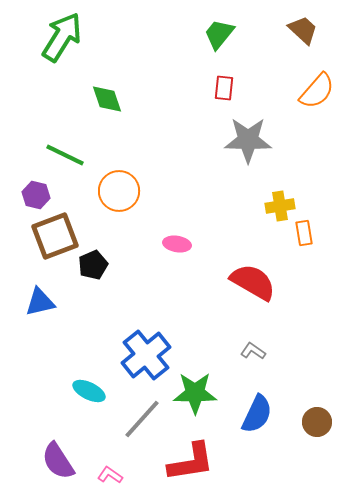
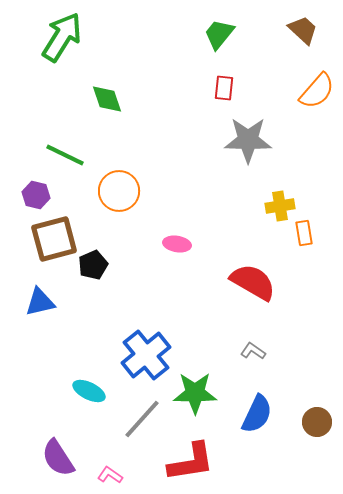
brown square: moved 1 px left, 3 px down; rotated 6 degrees clockwise
purple semicircle: moved 3 px up
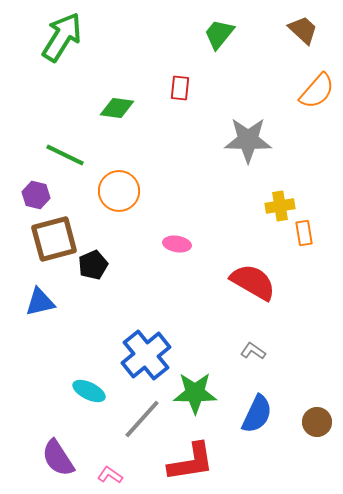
red rectangle: moved 44 px left
green diamond: moved 10 px right, 9 px down; rotated 64 degrees counterclockwise
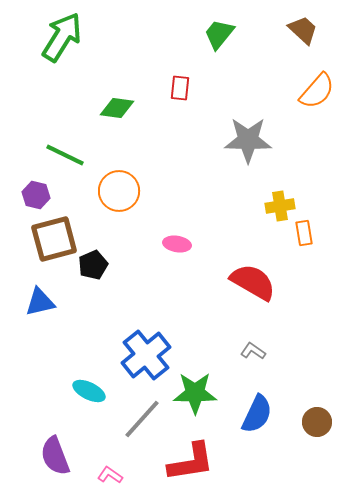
purple semicircle: moved 3 px left, 2 px up; rotated 12 degrees clockwise
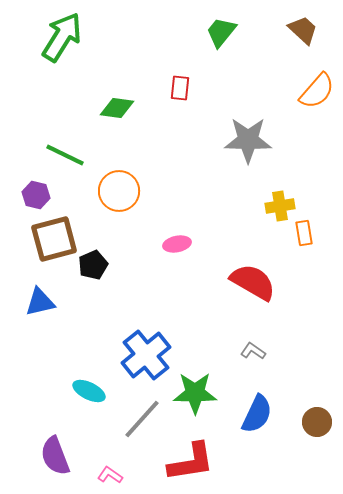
green trapezoid: moved 2 px right, 2 px up
pink ellipse: rotated 20 degrees counterclockwise
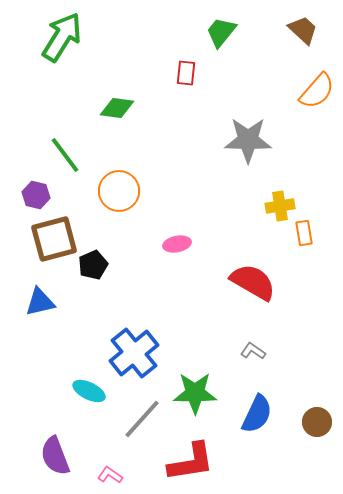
red rectangle: moved 6 px right, 15 px up
green line: rotated 27 degrees clockwise
blue cross: moved 12 px left, 2 px up
